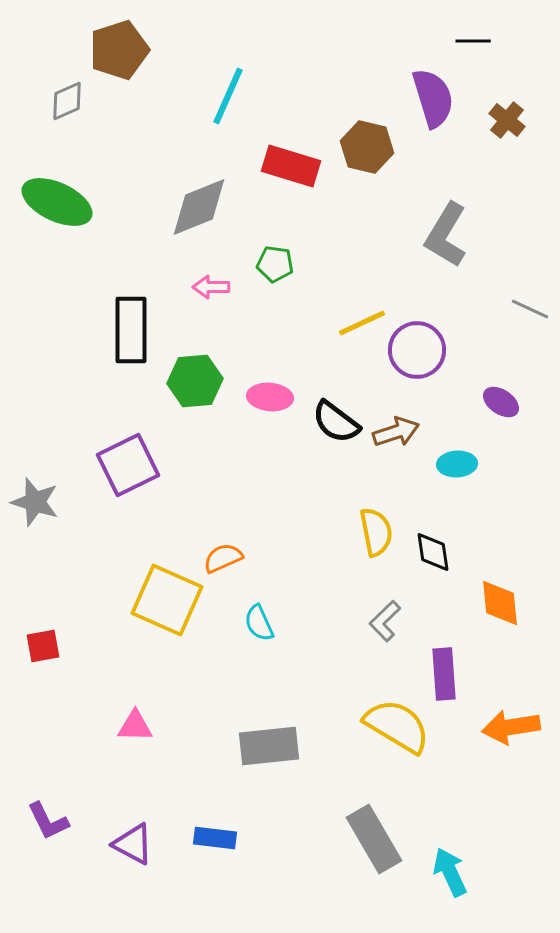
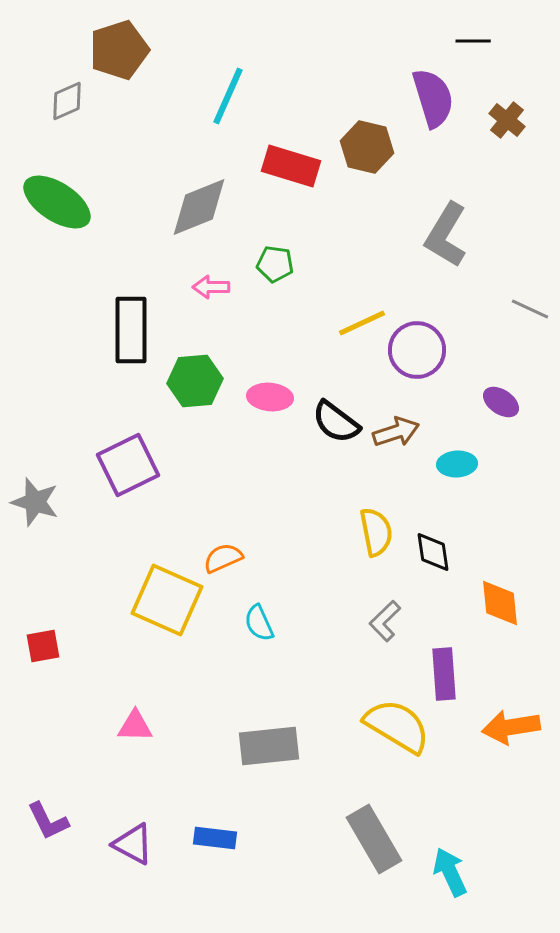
green ellipse at (57, 202): rotated 8 degrees clockwise
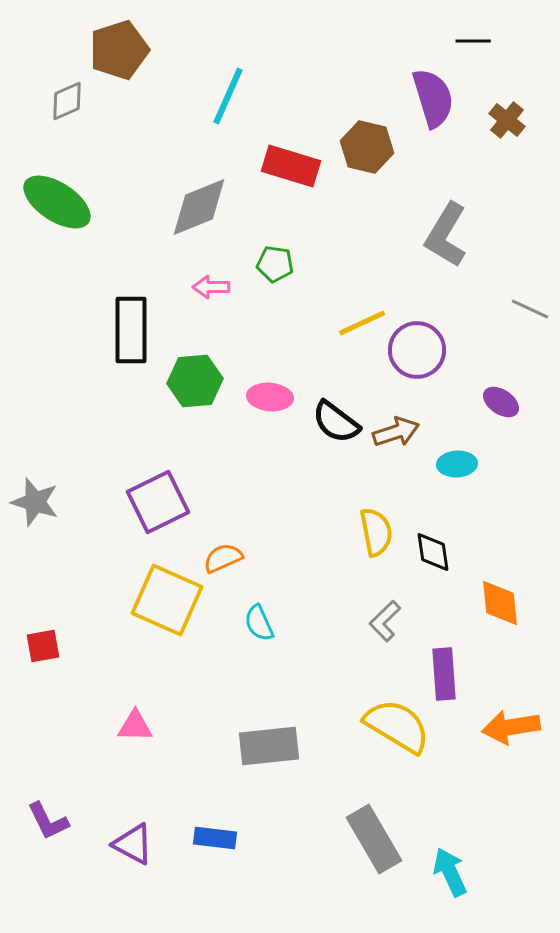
purple square at (128, 465): moved 30 px right, 37 px down
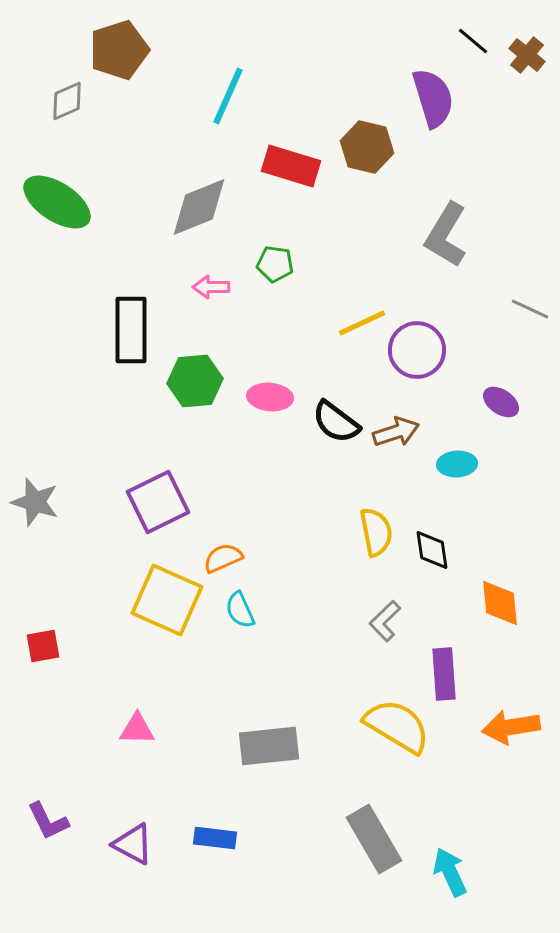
black line at (473, 41): rotated 40 degrees clockwise
brown cross at (507, 120): moved 20 px right, 65 px up
black diamond at (433, 552): moved 1 px left, 2 px up
cyan semicircle at (259, 623): moved 19 px left, 13 px up
pink triangle at (135, 726): moved 2 px right, 3 px down
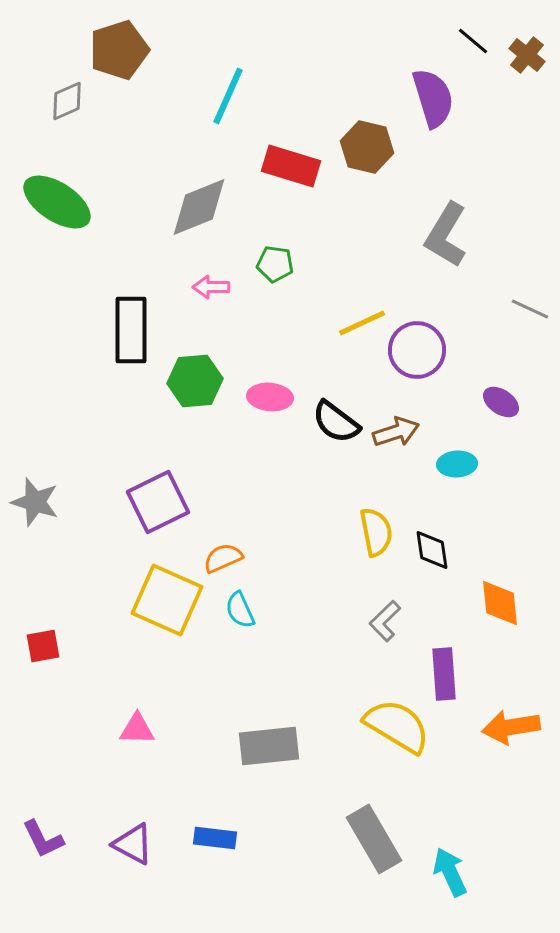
purple L-shape at (48, 821): moved 5 px left, 18 px down
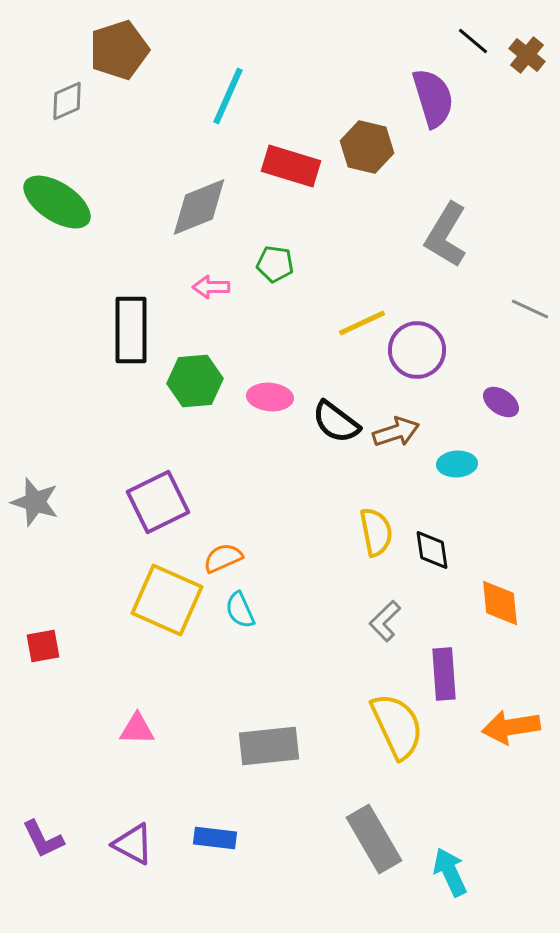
yellow semicircle at (397, 726): rotated 34 degrees clockwise
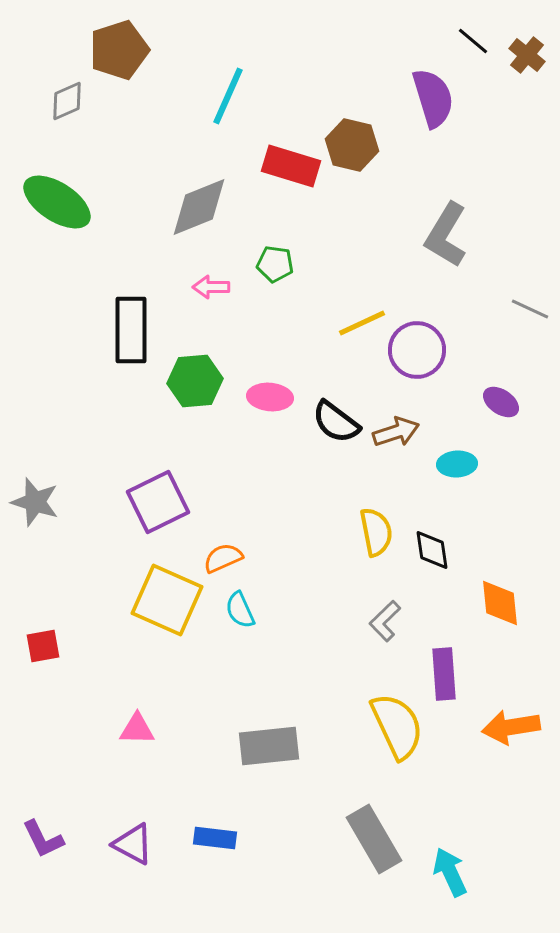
brown hexagon at (367, 147): moved 15 px left, 2 px up
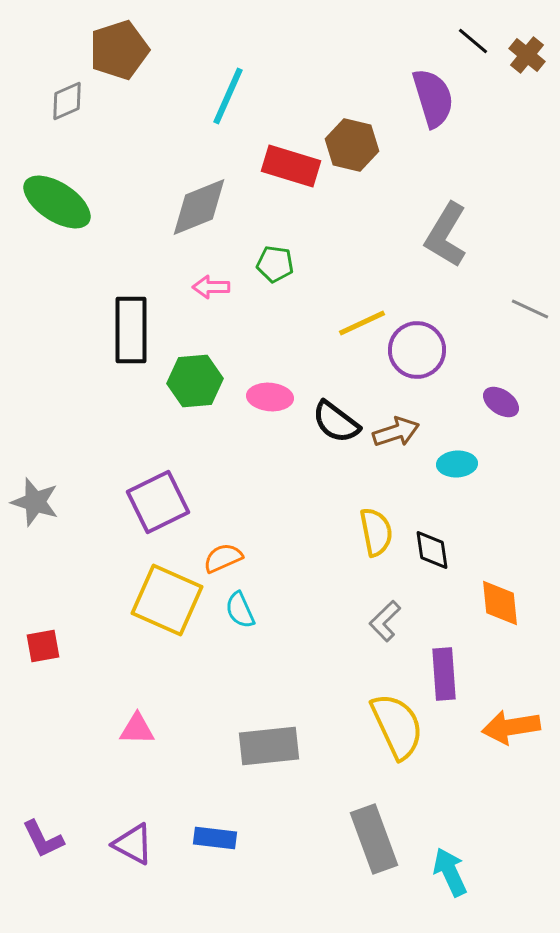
gray rectangle at (374, 839): rotated 10 degrees clockwise
